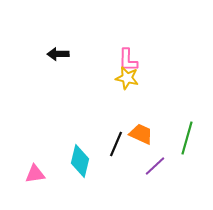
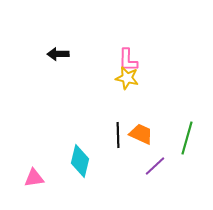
black line: moved 2 px right, 9 px up; rotated 25 degrees counterclockwise
pink triangle: moved 1 px left, 4 px down
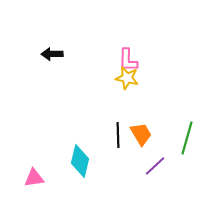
black arrow: moved 6 px left
orange trapezoid: rotated 35 degrees clockwise
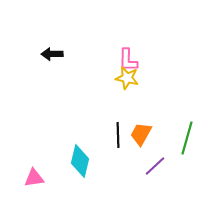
orange trapezoid: rotated 120 degrees counterclockwise
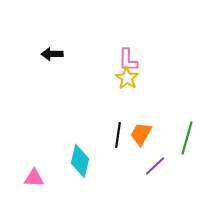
yellow star: rotated 20 degrees clockwise
black line: rotated 10 degrees clockwise
pink triangle: rotated 10 degrees clockwise
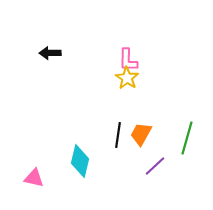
black arrow: moved 2 px left, 1 px up
pink triangle: rotated 10 degrees clockwise
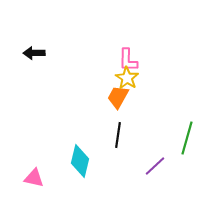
black arrow: moved 16 px left
orange trapezoid: moved 23 px left, 37 px up
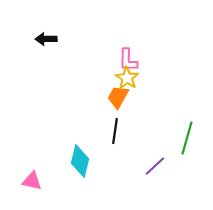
black arrow: moved 12 px right, 14 px up
black line: moved 3 px left, 4 px up
pink triangle: moved 2 px left, 3 px down
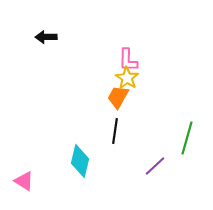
black arrow: moved 2 px up
pink triangle: moved 8 px left; rotated 20 degrees clockwise
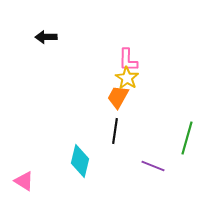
purple line: moved 2 px left; rotated 65 degrees clockwise
